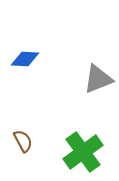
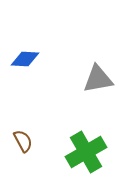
gray triangle: rotated 12 degrees clockwise
green cross: moved 3 px right; rotated 6 degrees clockwise
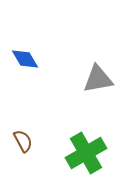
blue diamond: rotated 56 degrees clockwise
green cross: moved 1 px down
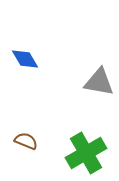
gray triangle: moved 1 px right, 3 px down; rotated 20 degrees clockwise
brown semicircle: moved 3 px right; rotated 40 degrees counterclockwise
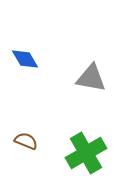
gray triangle: moved 8 px left, 4 px up
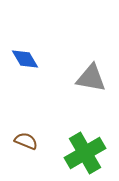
green cross: moved 1 px left
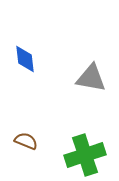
blue diamond: rotated 24 degrees clockwise
green cross: moved 2 px down; rotated 12 degrees clockwise
